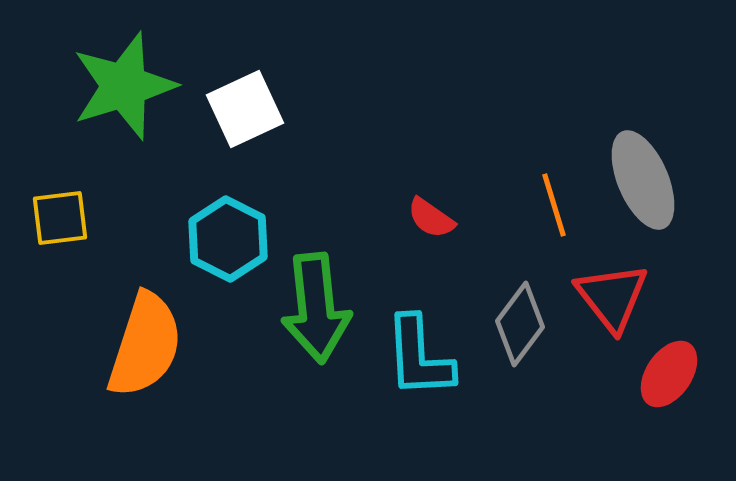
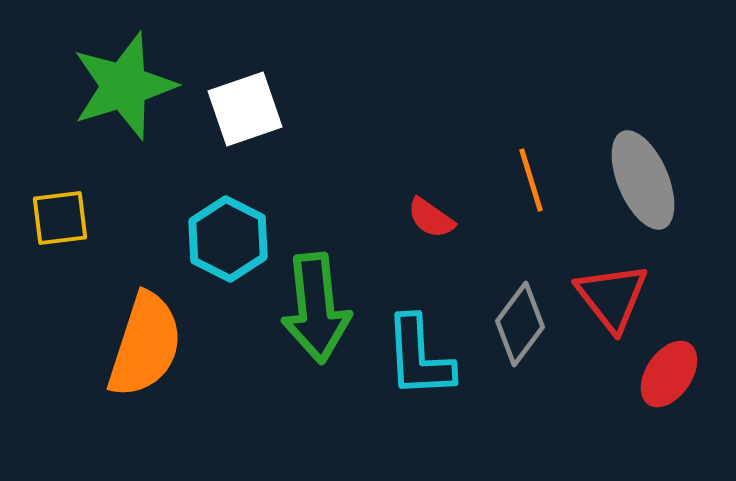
white square: rotated 6 degrees clockwise
orange line: moved 23 px left, 25 px up
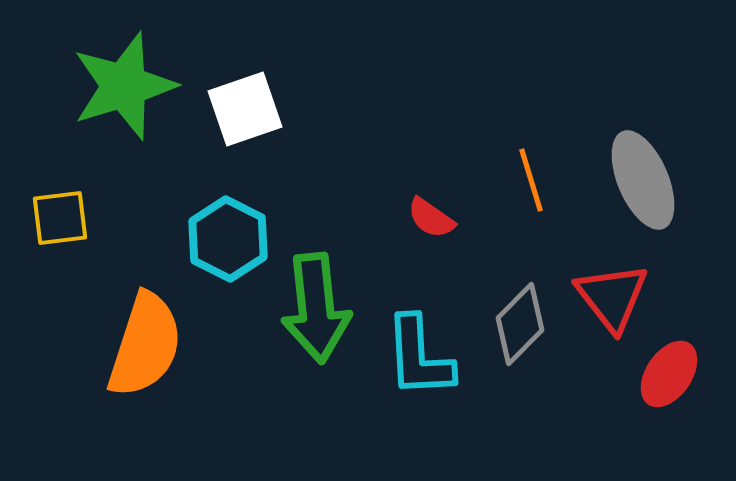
gray diamond: rotated 8 degrees clockwise
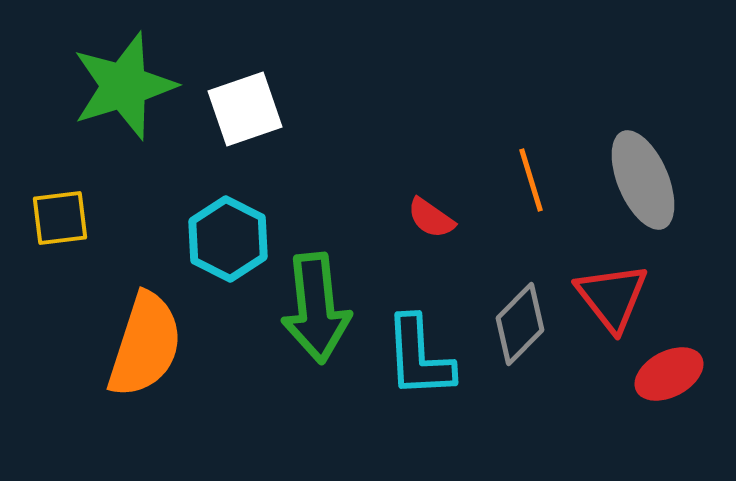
red ellipse: rotated 28 degrees clockwise
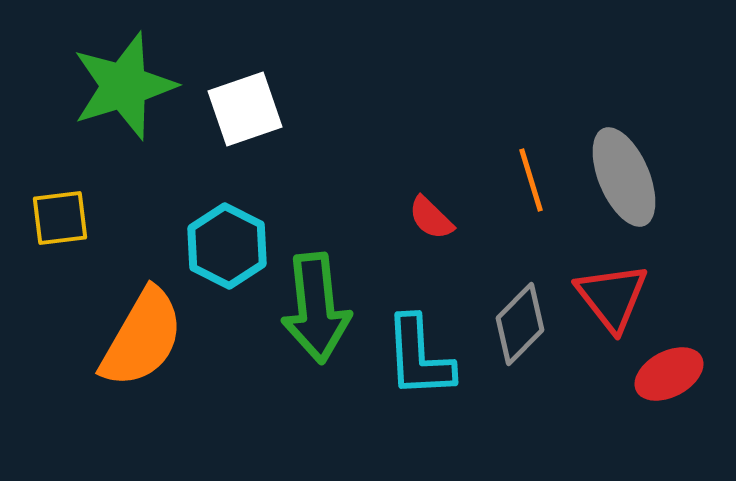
gray ellipse: moved 19 px left, 3 px up
red semicircle: rotated 9 degrees clockwise
cyan hexagon: moved 1 px left, 7 px down
orange semicircle: moved 3 px left, 7 px up; rotated 12 degrees clockwise
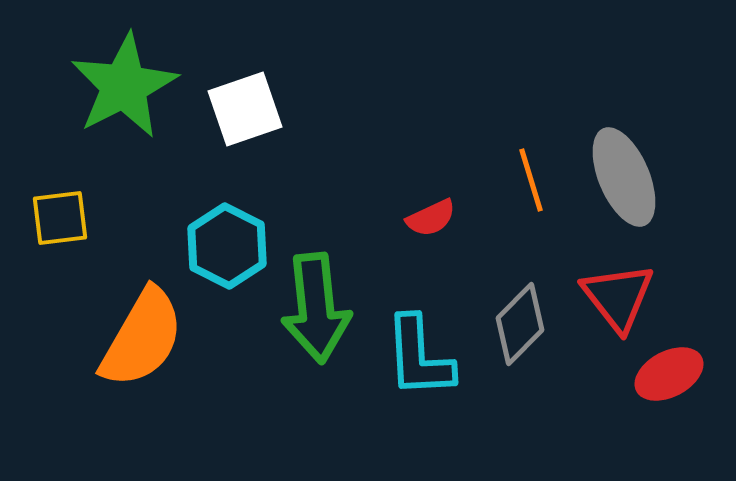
green star: rotated 10 degrees counterclockwise
red semicircle: rotated 69 degrees counterclockwise
red triangle: moved 6 px right
